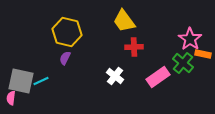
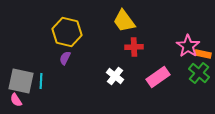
pink star: moved 2 px left, 7 px down
green cross: moved 16 px right, 10 px down
cyan line: rotated 63 degrees counterclockwise
pink semicircle: moved 5 px right, 2 px down; rotated 40 degrees counterclockwise
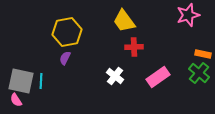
yellow hexagon: rotated 24 degrees counterclockwise
pink star: moved 31 px up; rotated 20 degrees clockwise
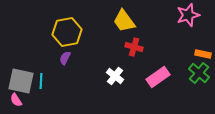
red cross: rotated 18 degrees clockwise
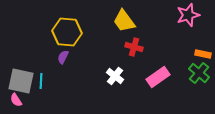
yellow hexagon: rotated 16 degrees clockwise
purple semicircle: moved 2 px left, 1 px up
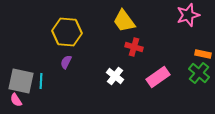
purple semicircle: moved 3 px right, 5 px down
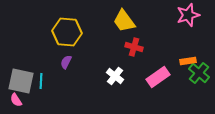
orange rectangle: moved 15 px left, 7 px down; rotated 21 degrees counterclockwise
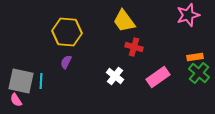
orange rectangle: moved 7 px right, 4 px up
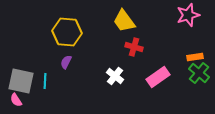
cyan line: moved 4 px right
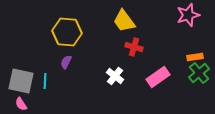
green cross: rotated 10 degrees clockwise
pink semicircle: moved 5 px right, 4 px down
